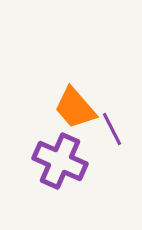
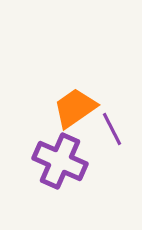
orange trapezoid: rotated 96 degrees clockwise
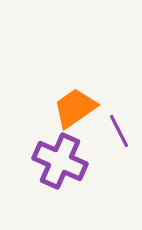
purple line: moved 7 px right, 2 px down
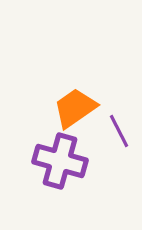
purple cross: rotated 8 degrees counterclockwise
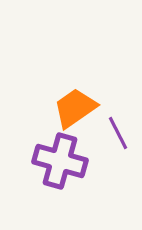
purple line: moved 1 px left, 2 px down
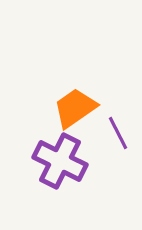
purple cross: rotated 10 degrees clockwise
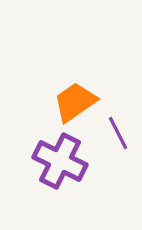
orange trapezoid: moved 6 px up
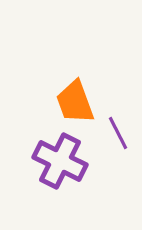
orange trapezoid: rotated 75 degrees counterclockwise
